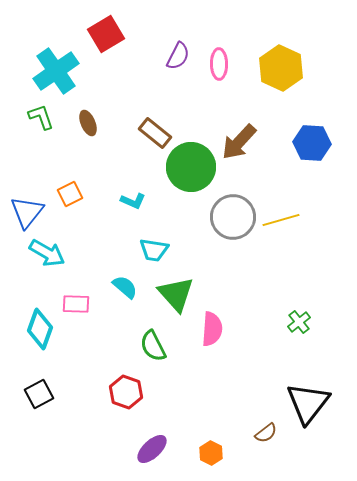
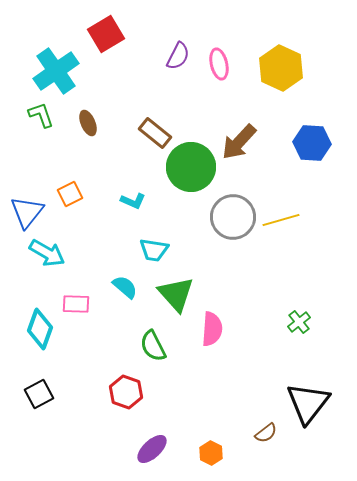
pink ellipse: rotated 12 degrees counterclockwise
green L-shape: moved 2 px up
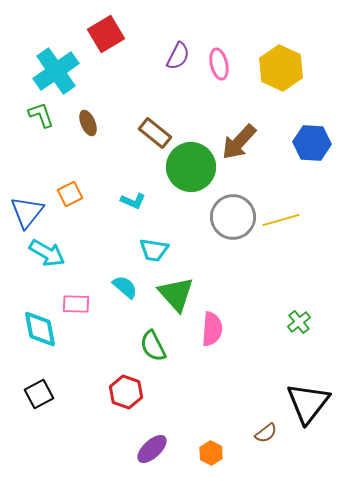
cyan diamond: rotated 30 degrees counterclockwise
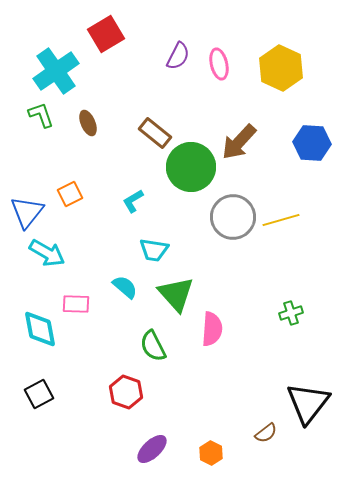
cyan L-shape: rotated 125 degrees clockwise
green cross: moved 8 px left, 9 px up; rotated 20 degrees clockwise
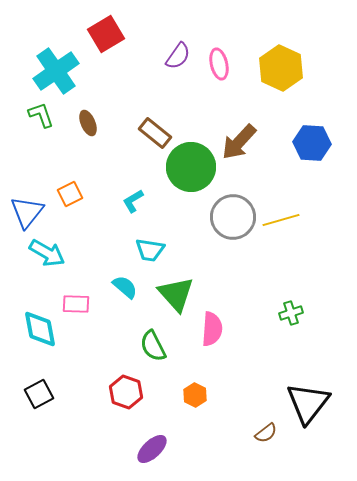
purple semicircle: rotated 8 degrees clockwise
cyan trapezoid: moved 4 px left
orange hexagon: moved 16 px left, 58 px up
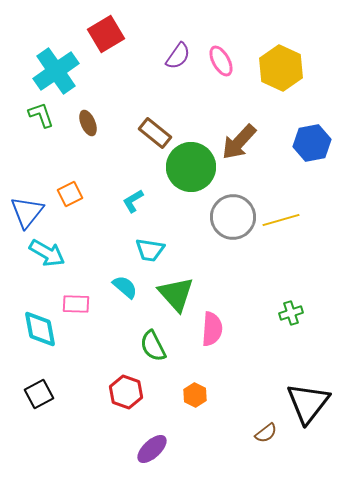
pink ellipse: moved 2 px right, 3 px up; rotated 16 degrees counterclockwise
blue hexagon: rotated 15 degrees counterclockwise
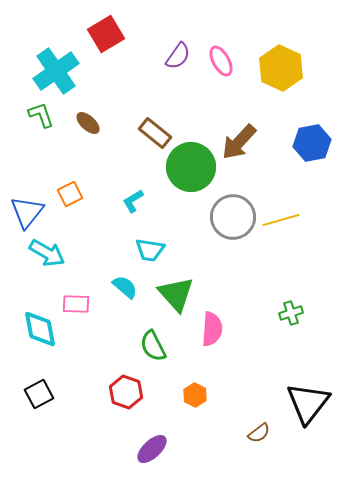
brown ellipse: rotated 25 degrees counterclockwise
brown semicircle: moved 7 px left
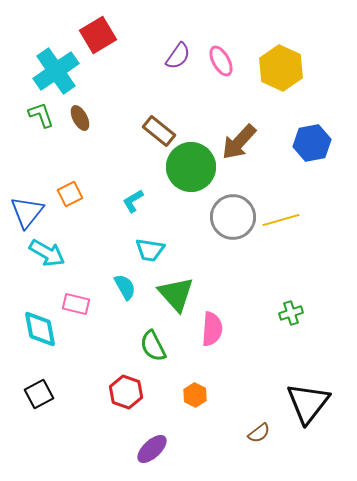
red square: moved 8 px left, 1 px down
brown ellipse: moved 8 px left, 5 px up; rotated 20 degrees clockwise
brown rectangle: moved 4 px right, 2 px up
cyan semicircle: rotated 20 degrees clockwise
pink rectangle: rotated 12 degrees clockwise
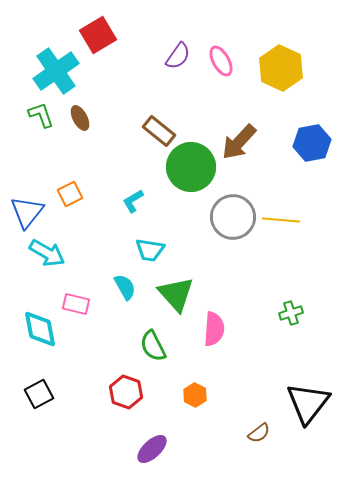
yellow line: rotated 21 degrees clockwise
pink semicircle: moved 2 px right
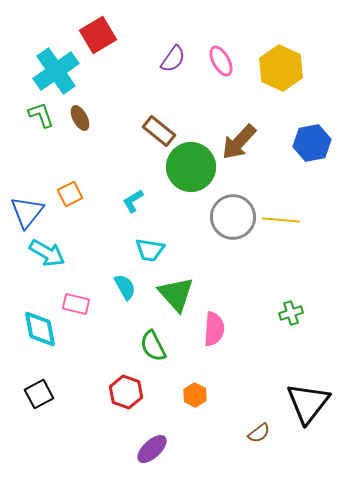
purple semicircle: moved 5 px left, 3 px down
